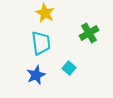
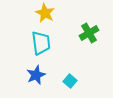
cyan square: moved 1 px right, 13 px down
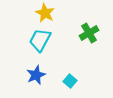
cyan trapezoid: moved 1 px left, 3 px up; rotated 145 degrees counterclockwise
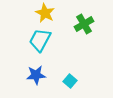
green cross: moved 5 px left, 9 px up
blue star: rotated 18 degrees clockwise
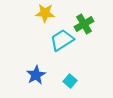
yellow star: rotated 24 degrees counterclockwise
cyan trapezoid: moved 22 px right; rotated 30 degrees clockwise
blue star: rotated 24 degrees counterclockwise
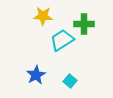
yellow star: moved 2 px left, 3 px down
green cross: rotated 30 degrees clockwise
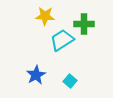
yellow star: moved 2 px right
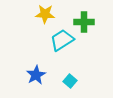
yellow star: moved 2 px up
green cross: moved 2 px up
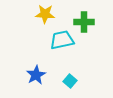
cyan trapezoid: rotated 20 degrees clockwise
